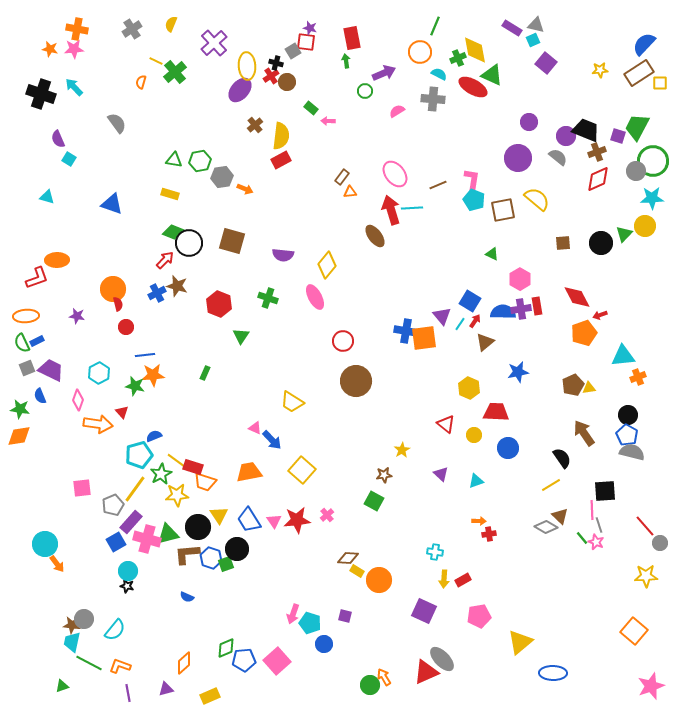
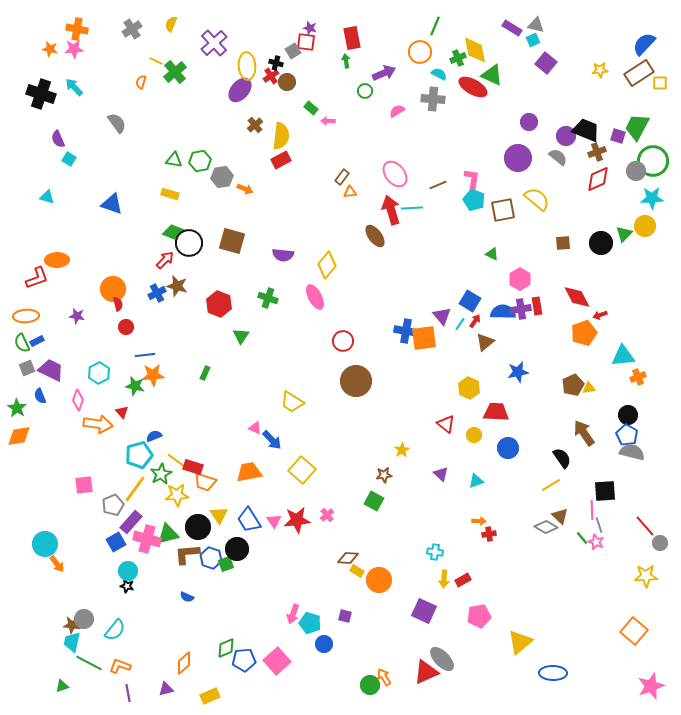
green star at (20, 409): moved 3 px left, 1 px up; rotated 24 degrees clockwise
pink square at (82, 488): moved 2 px right, 3 px up
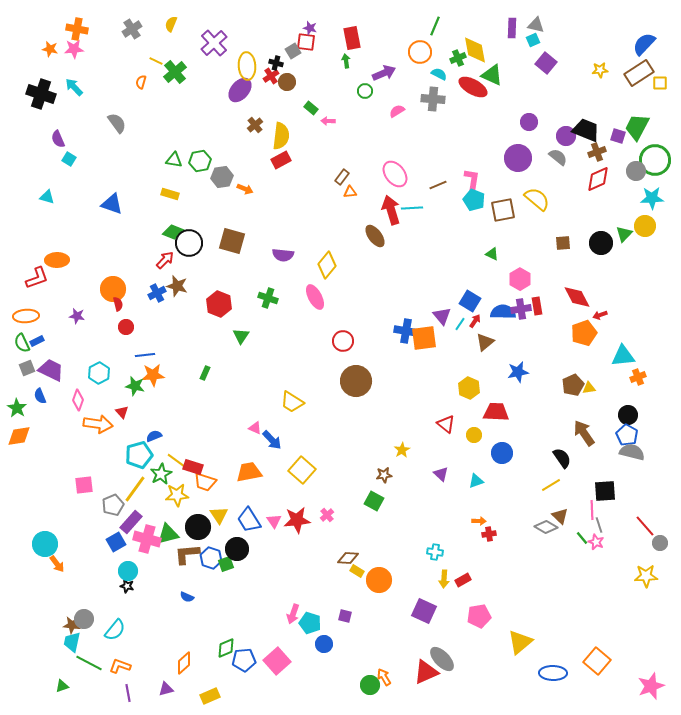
purple rectangle at (512, 28): rotated 60 degrees clockwise
green circle at (653, 161): moved 2 px right, 1 px up
blue circle at (508, 448): moved 6 px left, 5 px down
orange square at (634, 631): moved 37 px left, 30 px down
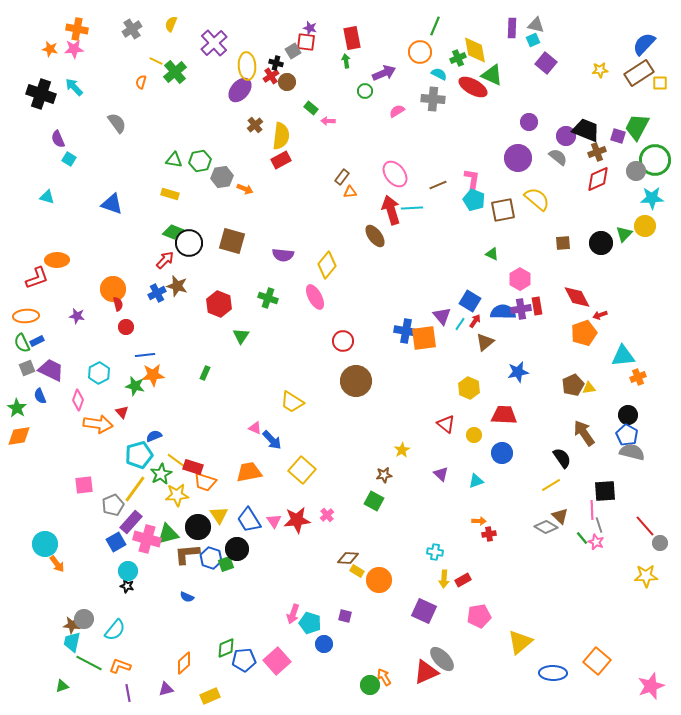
red trapezoid at (496, 412): moved 8 px right, 3 px down
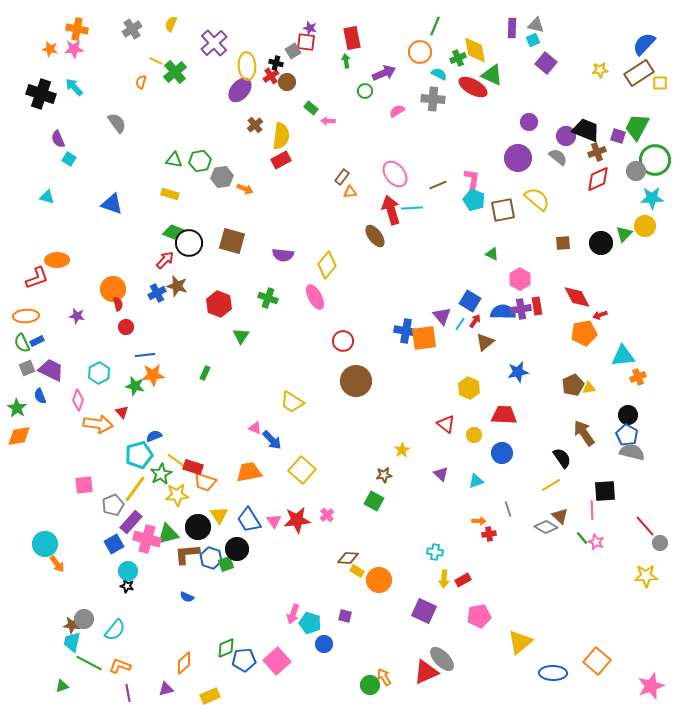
orange pentagon at (584, 333): rotated 10 degrees clockwise
gray line at (599, 525): moved 91 px left, 16 px up
blue square at (116, 542): moved 2 px left, 2 px down
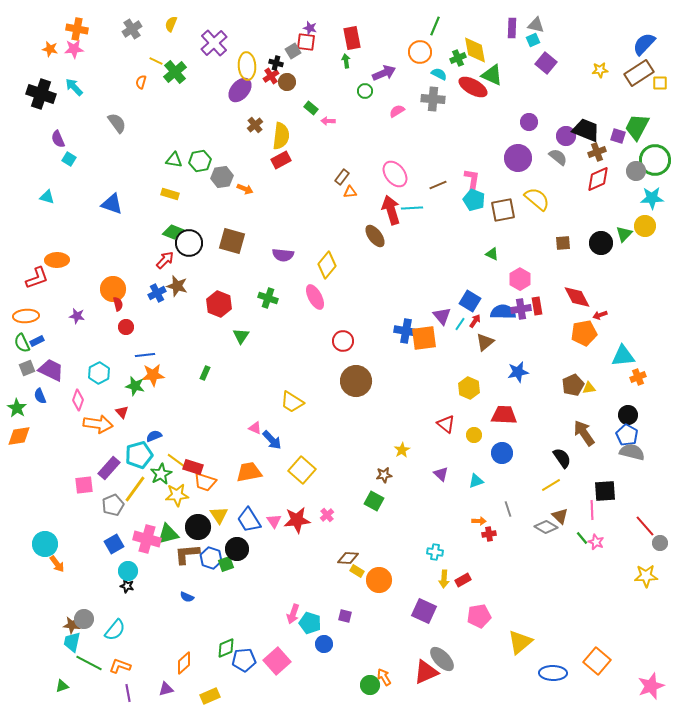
purple rectangle at (131, 522): moved 22 px left, 54 px up
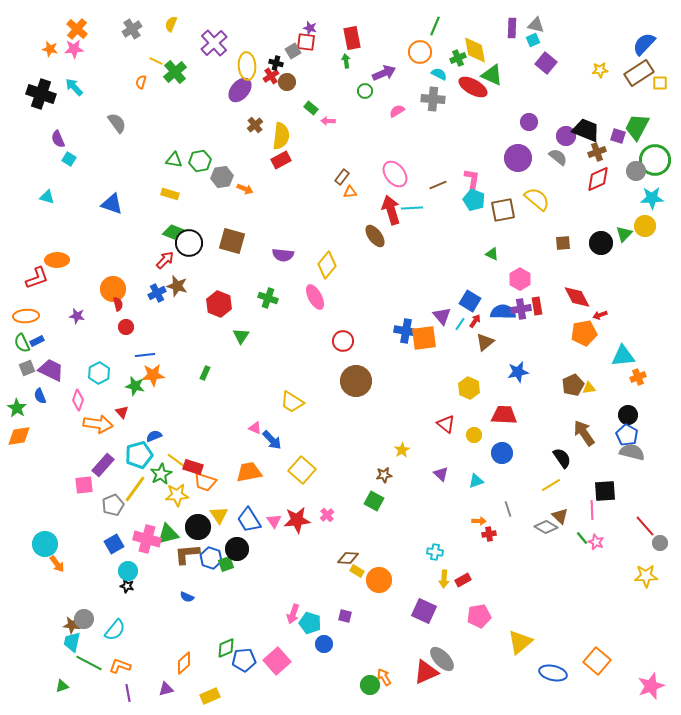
orange cross at (77, 29): rotated 30 degrees clockwise
purple rectangle at (109, 468): moved 6 px left, 3 px up
blue ellipse at (553, 673): rotated 12 degrees clockwise
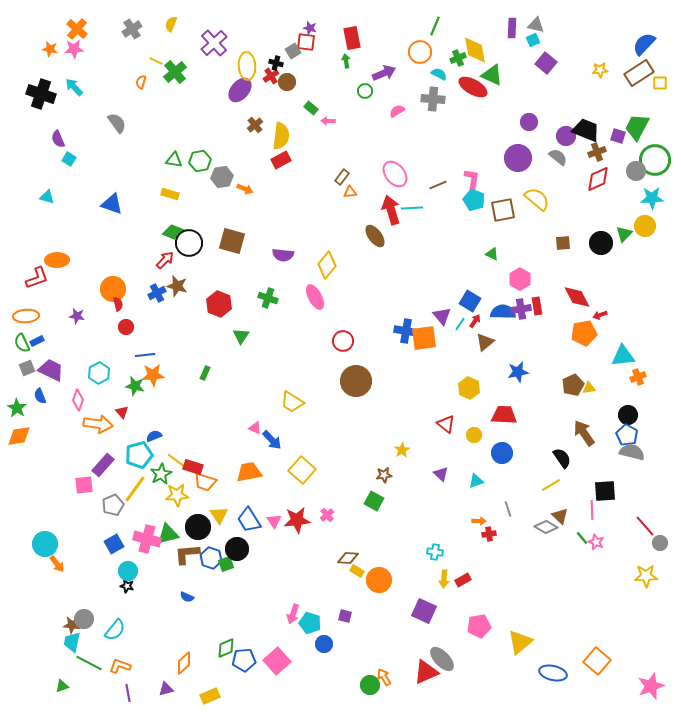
pink pentagon at (479, 616): moved 10 px down
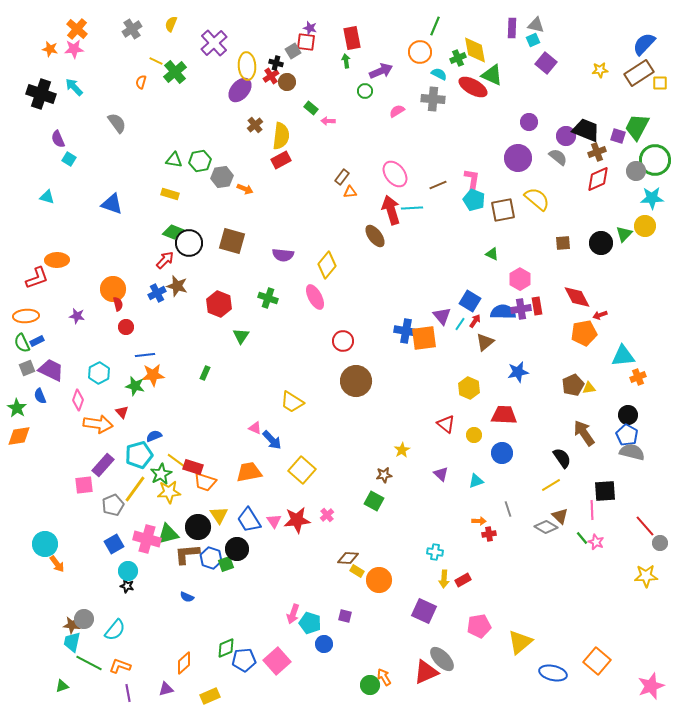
purple arrow at (384, 73): moved 3 px left, 2 px up
yellow star at (177, 495): moved 8 px left, 3 px up
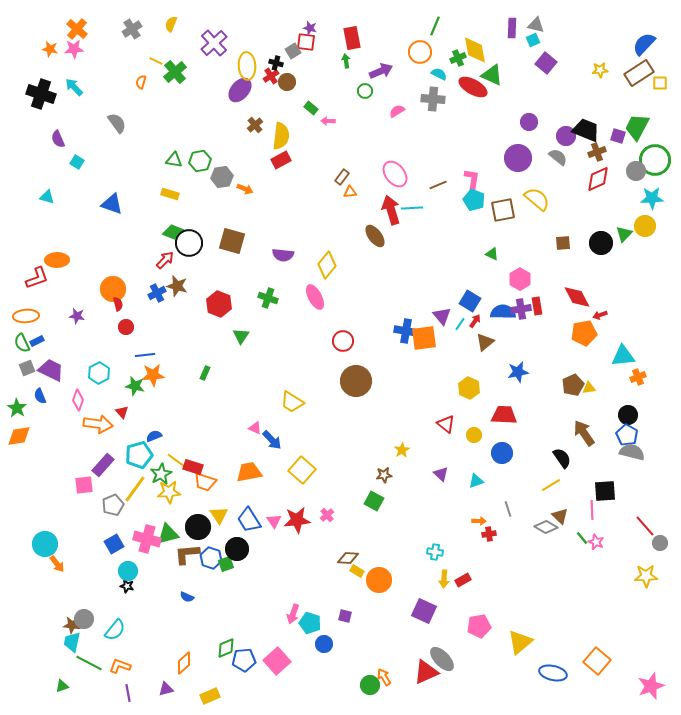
cyan square at (69, 159): moved 8 px right, 3 px down
